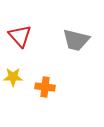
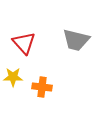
red triangle: moved 4 px right, 7 px down
orange cross: moved 3 px left
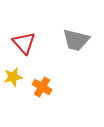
yellow star: rotated 12 degrees counterclockwise
orange cross: rotated 24 degrees clockwise
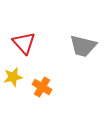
gray trapezoid: moved 7 px right, 6 px down
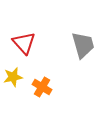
gray trapezoid: moved 1 px up; rotated 120 degrees counterclockwise
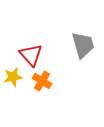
red triangle: moved 7 px right, 12 px down
orange cross: moved 6 px up
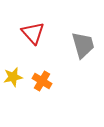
red triangle: moved 2 px right, 22 px up
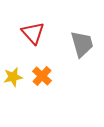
gray trapezoid: moved 1 px left, 1 px up
orange cross: moved 5 px up; rotated 12 degrees clockwise
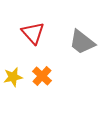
gray trapezoid: moved 2 px up; rotated 144 degrees clockwise
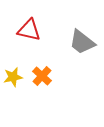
red triangle: moved 4 px left, 3 px up; rotated 35 degrees counterclockwise
